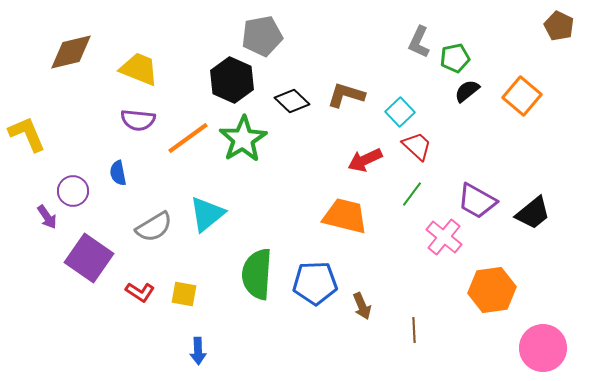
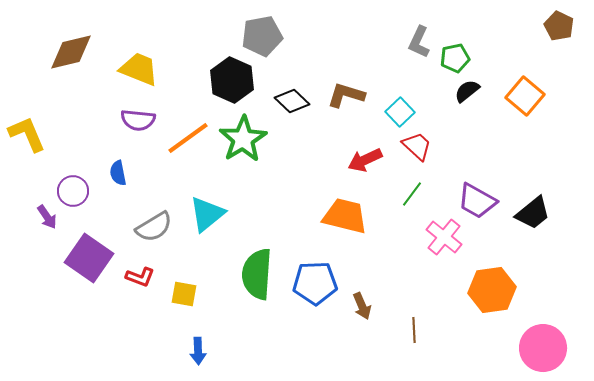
orange square: moved 3 px right
red L-shape: moved 15 px up; rotated 12 degrees counterclockwise
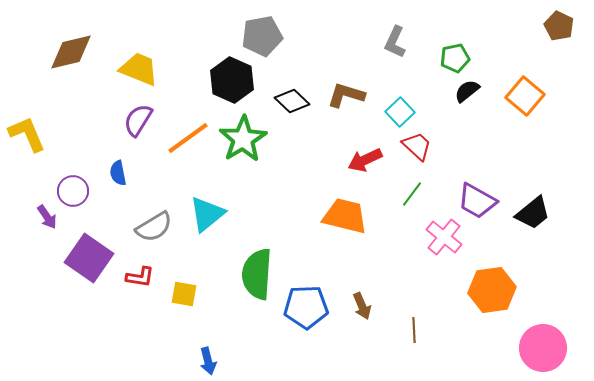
gray L-shape: moved 24 px left
purple semicircle: rotated 116 degrees clockwise
red L-shape: rotated 12 degrees counterclockwise
blue pentagon: moved 9 px left, 24 px down
blue arrow: moved 10 px right, 10 px down; rotated 12 degrees counterclockwise
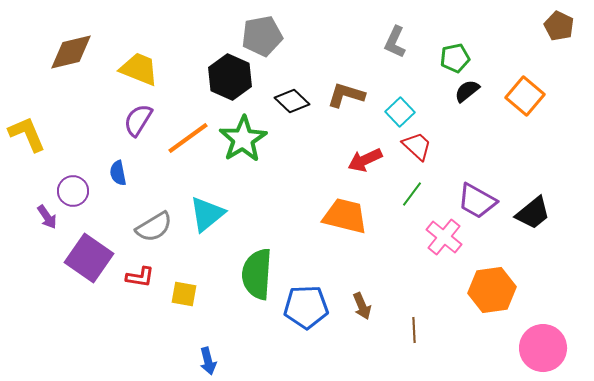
black hexagon: moved 2 px left, 3 px up
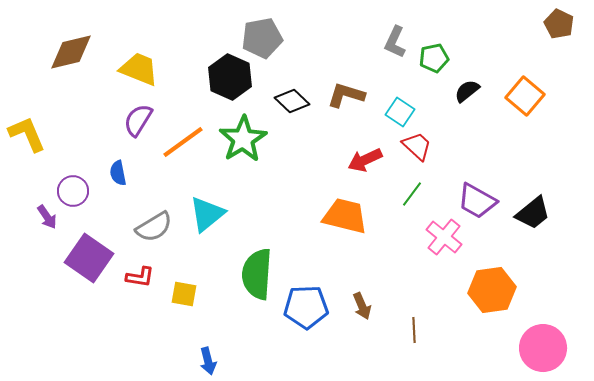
brown pentagon: moved 2 px up
gray pentagon: moved 2 px down
green pentagon: moved 21 px left
cyan square: rotated 12 degrees counterclockwise
orange line: moved 5 px left, 4 px down
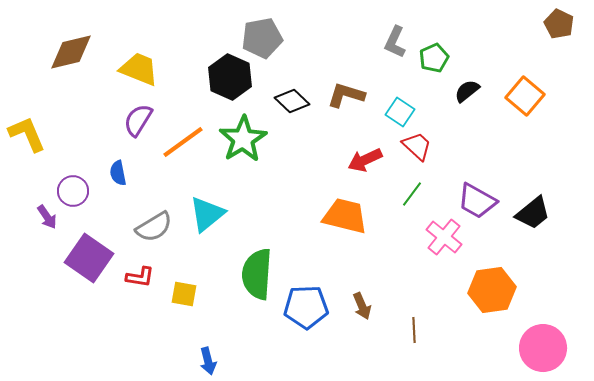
green pentagon: rotated 12 degrees counterclockwise
